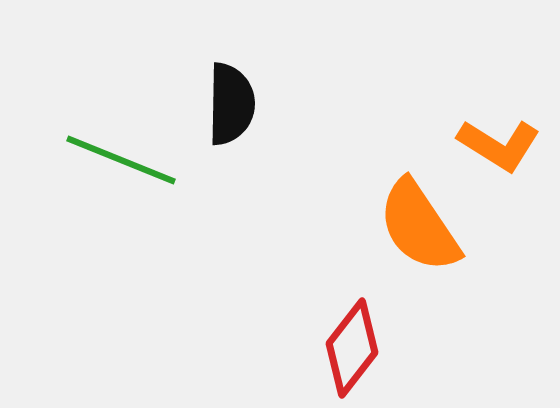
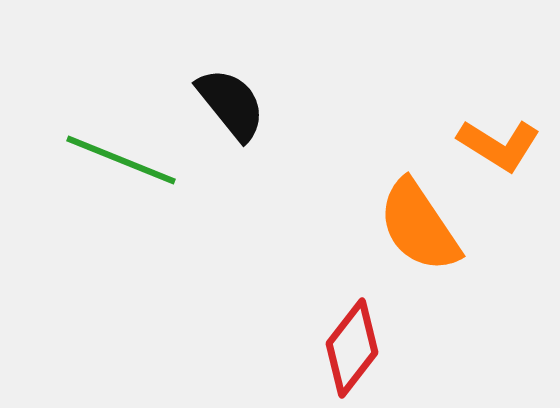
black semicircle: rotated 40 degrees counterclockwise
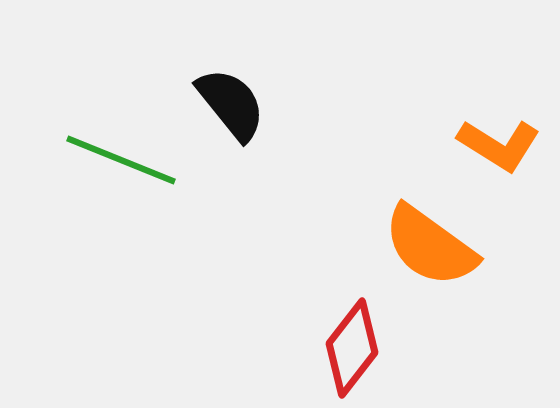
orange semicircle: moved 11 px right, 20 px down; rotated 20 degrees counterclockwise
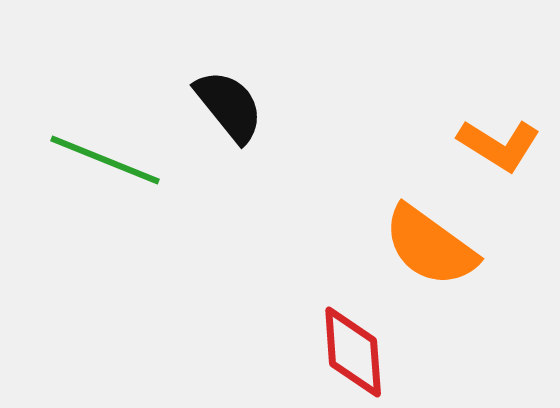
black semicircle: moved 2 px left, 2 px down
green line: moved 16 px left
red diamond: moved 1 px right, 4 px down; rotated 42 degrees counterclockwise
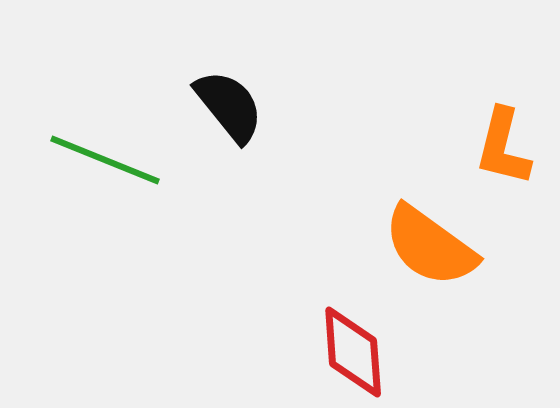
orange L-shape: moved 4 px right, 2 px down; rotated 72 degrees clockwise
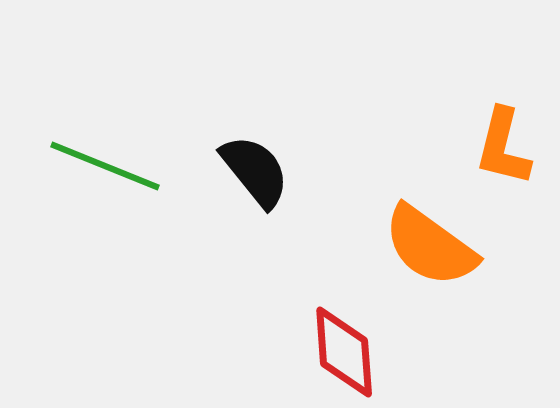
black semicircle: moved 26 px right, 65 px down
green line: moved 6 px down
red diamond: moved 9 px left
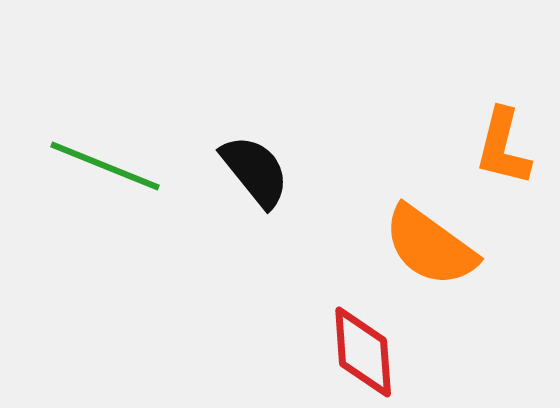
red diamond: moved 19 px right
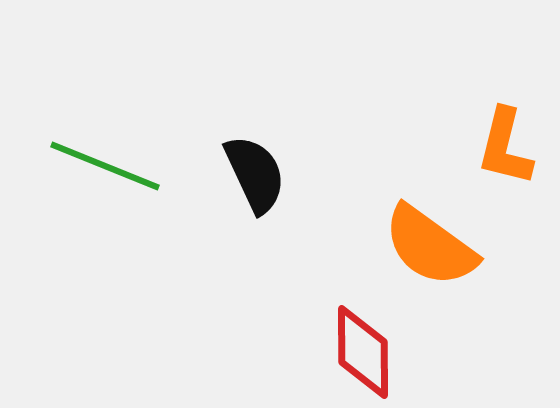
orange L-shape: moved 2 px right
black semicircle: moved 3 px down; rotated 14 degrees clockwise
red diamond: rotated 4 degrees clockwise
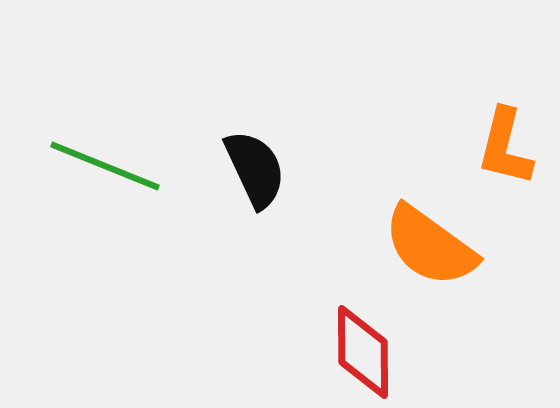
black semicircle: moved 5 px up
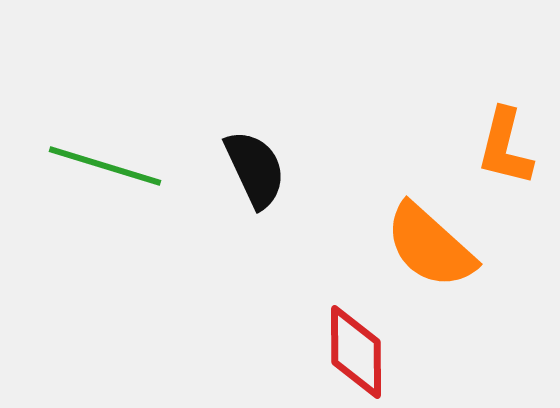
green line: rotated 5 degrees counterclockwise
orange semicircle: rotated 6 degrees clockwise
red diamond: moved 7 px left
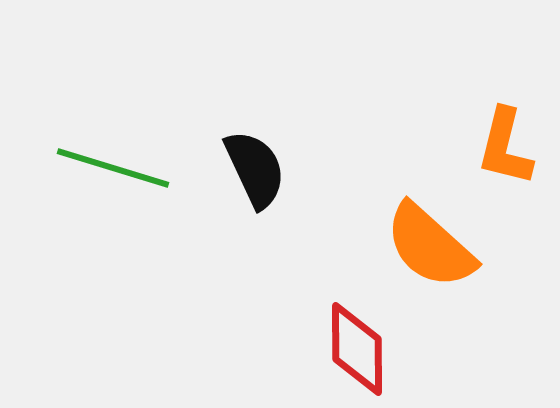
green line: moved 8 px right, 2 px down
red diamond: moved 1 px right, 3 px up
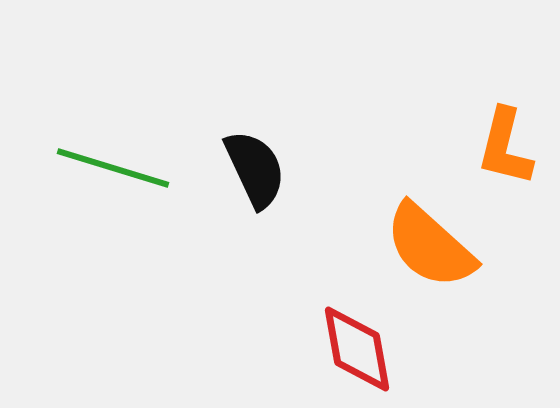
red diamond: rotated 10 degrees counterclockwise
